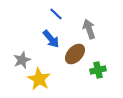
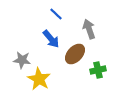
gray star: rotated 30 degrees clockwise
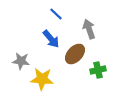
gray star: moved 1 px left, 1 px down
yellow star: moved 3 px right; rotated 25 degrees counterclockwise
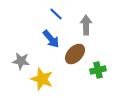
gray arrow: moved 3 px left, 4 px up; rotated 18 degrees clockwise
yellow star: rotated 15 degrees clockwise
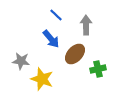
blue line: moved 1 px down
green cross: moved 1 px up
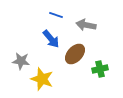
blue line: rotated 24 degrees counterclockwise
gray arrow: rotated 78 degrees counterclockwise
green cross: moved 2 px right
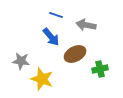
blue arrow: moved 2 px up
brown ellipse: rotated 20 degrees clockwise
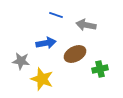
blue arrow: moved 5 px left, 6 px down; rotated 60 degrees counterclockwise
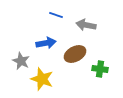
gray star: rotated 18 degrees clockwise
green cross: rotated 21 degrees clockwise
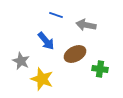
blue arrow: moved 2 px up; rotated 60 degrees clockwise
